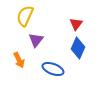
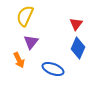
purple triangle: moved 5 px left, 2 px down
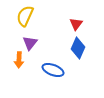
purple triangle: moved 1 px left, 1 px down
orange arrow: rotated 28 degrees clockwise
blue ellipse: moved 1 px down
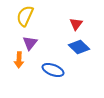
blue diamond: moved 1 px right, 1 px up; rotated 70 degrees counterclockwise
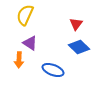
yellow semicircle: moved 1 px up
purple triangle: rotated 35 degrees counterclockwise
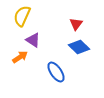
yellow semicircle: moved 3 px left, 1 px down
purple triangle: moved 3 px right, 3 px up
orange arrow: moved 1 px right, 3 px up; rotated 126 degrees counterclockwise
blue ellipse: moved 3 px right, 2 px down; rotated 35 degrees clockwise
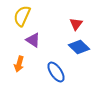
orange arrow: moved 1 px left, 7 px down; rotated 140 degrees clockwise
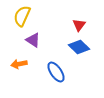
red triangle: moved 3 px right, 1 px down
orange arrow: rotated 63 degrees clockwise
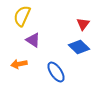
red triangle: moved 4 px right, 1 px up
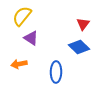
yellow semicircle: rotated 15 degrees clockwise
purple triangle: moved 2 px left, 2 px up
blue ellipse: rotated 35 degrees clockwise
